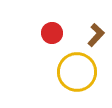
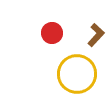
yellow circle: moved 2 px down
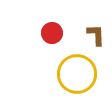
brown L-shape: rotated 45 degrees counterclockwise
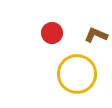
brown L-shape: rotated 65 degrees counterclockwise
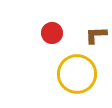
brown L-shape: rotated 25 degrees counterclockwise
